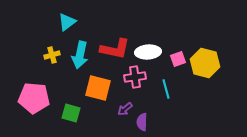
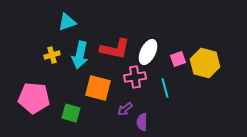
cyan triangle: rotated 18 degrees clockwise
white ellipse: rotated 60 degrees counterclockwise
cyan line: moved 1 px left, 1 px up
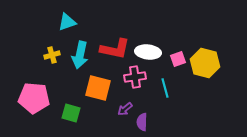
white ellipse: rotated 70 degrees clockwise
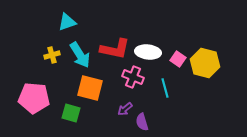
cyan arrow: rotated 44 degrees counterclockwise
pink square: rotated 35 degrees counterclockwise
pink cross: moved 2 px left; rotated 30 degrees clockwise
orange square: moved 8 px left
purple semicircle: rotated 18 degrees counterclockwise
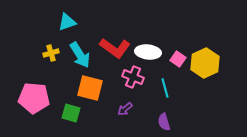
red L-shape: moved 1 px up; rotated 24 degrees clockwise
yellow cross: moved 1 px left, 2 px up
yellow hexagon: rotated 20 degrees clockwise
purple semicircle: moved 22 px right
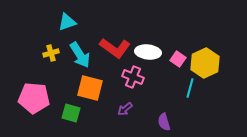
cyan line: moved 25 px right; rotated 30 degrees clockwise
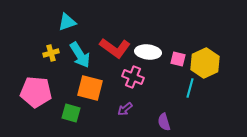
pink square: rotated 21 degrees counterclockwise
pink pentagon: moved 2 px right, 6 px up
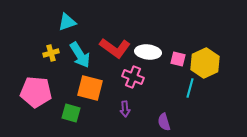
purple arrow: rotated 56 degrees counterclockwise
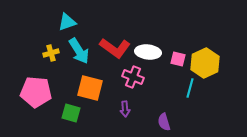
cyan arrow: moved 1 px left, 4 px up
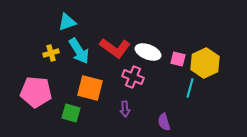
white ellipse: rotated 15 degrees clockwise
